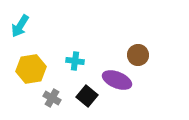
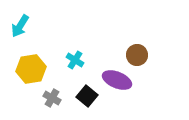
brown circle: moved 1 px left
cyan cross: moved 1 px up; rotated 24 degrees clockwise
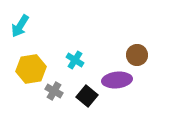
purple ellipse: rotated 28 degrees counterclockwise
gray cross: moved 2 px right, 7 px up
